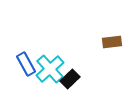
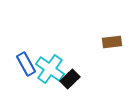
cyan cross: rotated 12 degrees counterclockwise
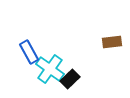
blue rectangle: moved 3 px right, 12 px up
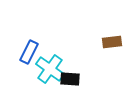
blue rectangle: rotated 55 degrees clockwise
black rectangle: rotated 48 degrees clockwise
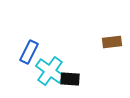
cyan cross: moved 2 px down
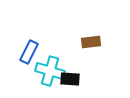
brown rectangle: moved 21 px left
cyan cross: rotated 20 degrees counterclockwise
